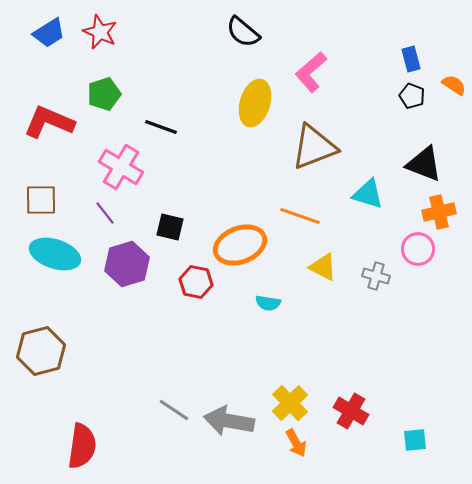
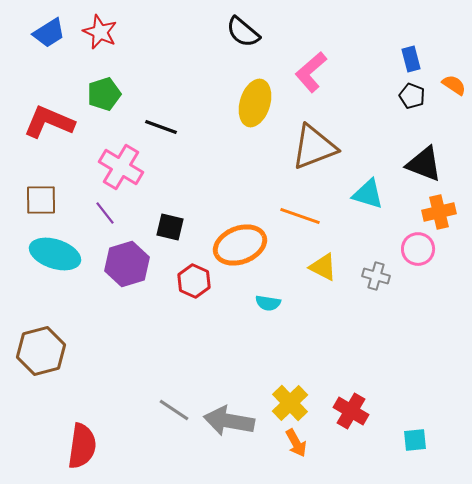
red hexagon: moved 2 px left, 1 px up; rotated 12 degrees clockwise
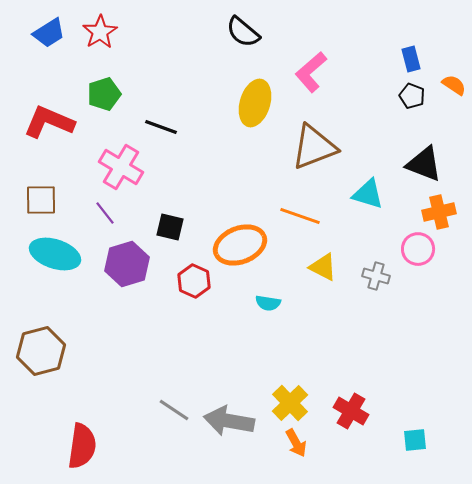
red star: rotated 16 degrees clockwise
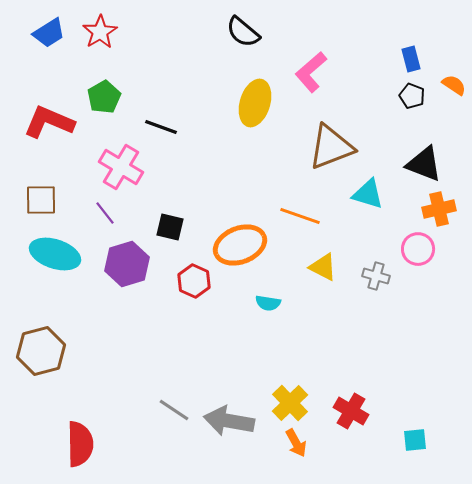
green pentagon: moved 3 px down; rotated 12 degrees counterclockwise
brown triangle: moved 17 px right
orange cross: moved 3 px up
red semicircle: moved 2 px left, 2 px up; rotated 9 degrees counterclockwise
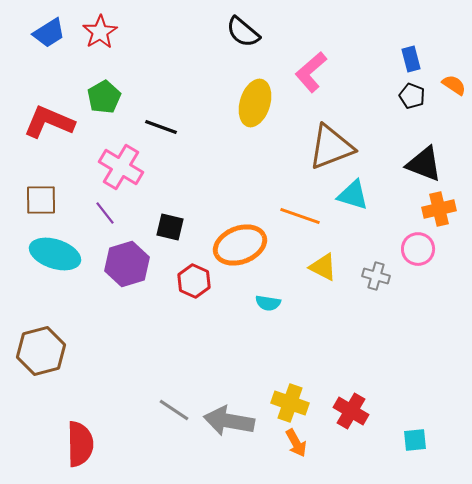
cyan triangle: moved 15 px left, 1 px down
yellow cross: rotated 27 degrees counterclockwise
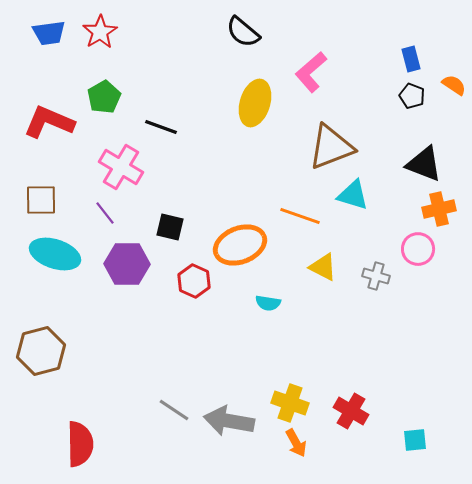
blue trapezoid: rotated 24 degrees clockwise
purple hexagon: rotated 18 degrees clockwise
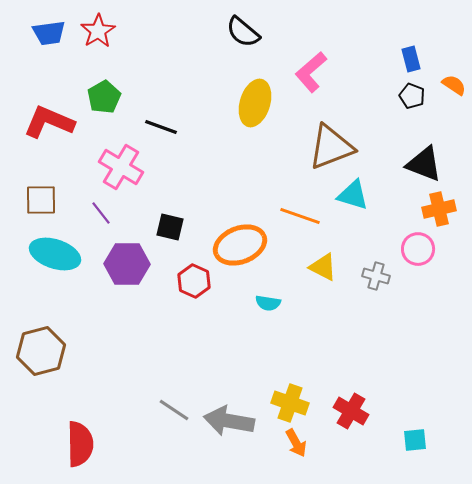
red star: moved 2 px left, 1 px up
purple line: moved 4 px left
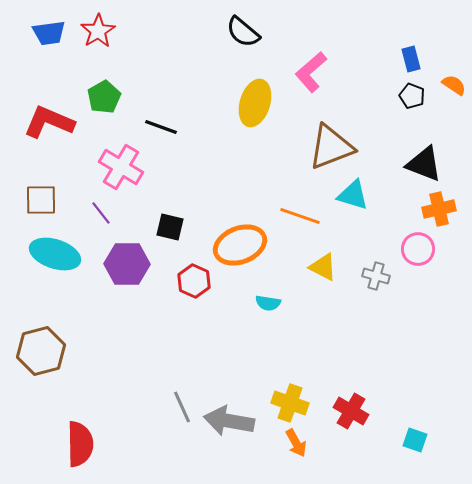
gray line: moved 8 px right, 3 px up; rotated 32 degrees clockwise
cyan square: rotated 25 degrees clockwise
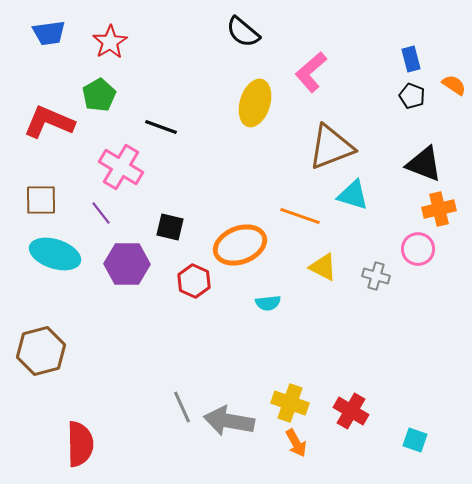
red star: moved 12 px right, 11 px down
green pentagon: moved 5 px left, 2 px up
cyan semicircle: rotated 15 degrees counterclockwise
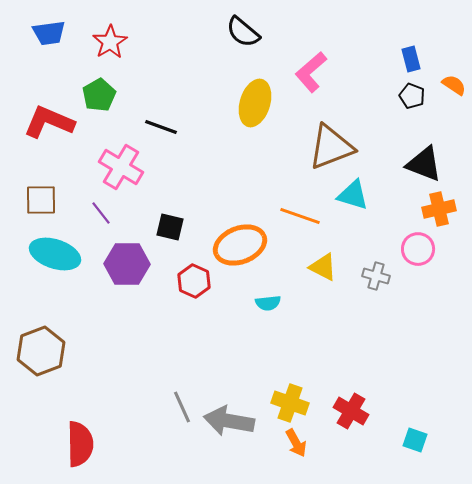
brown hexagon: rotated 6 degrees counterclockwise
